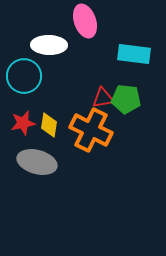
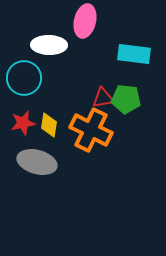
pink ellipse: rotated 32 degrees clockwise
cyan circle: moved 2 px down
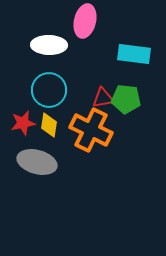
cyan circle: moved 25 px right, 12 px down
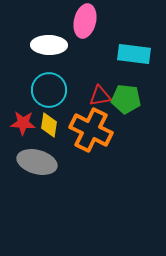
red triangle: moved 3 px left, 2 px up
red star: rotated 15 degrees clockwise
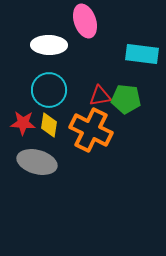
pink ellipse: rotated 32 degrees counterclockwise
cyan rectangle: moved 8 px right
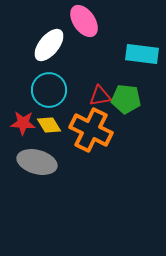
pink ellipse: moved 1 px left; rotated 16 degrees counterclockwise
white ellipse: rotated 52 degrees counterclockwise
yellow diamond: rotated 40 degrees counterclockwise
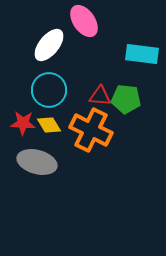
red triangle: rotated 15 degrees clockwise
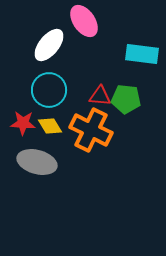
yellow diamond: moved 1 px right, 1 px down
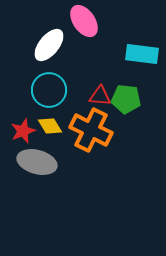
red star: moved 8 px down; rotated 25 degrees counterclockwise
